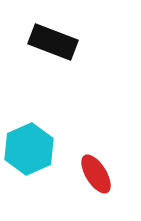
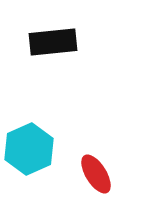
black rectangle: rotated 27 degrees counterclockwise
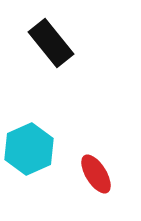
black rectangle: moved 2 px left, 1 px down; rotated 57 degrees clockwise
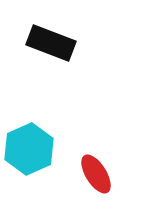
black rectangle: rotated 30 degrees counterclockwise
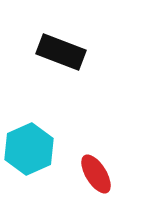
black rectangle: moved 10 px right, 9 px down
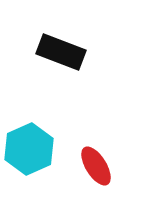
red ellipse: moved 8 px up
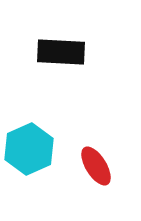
black rectangle: rotated 18 degrees counterclockwise
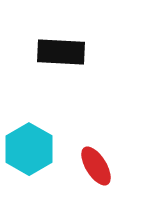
cyan hexagon: rotated 6 degrees counterclockwise
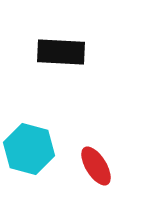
cyan hexagon: rotated 15 degrees counterclockwise
